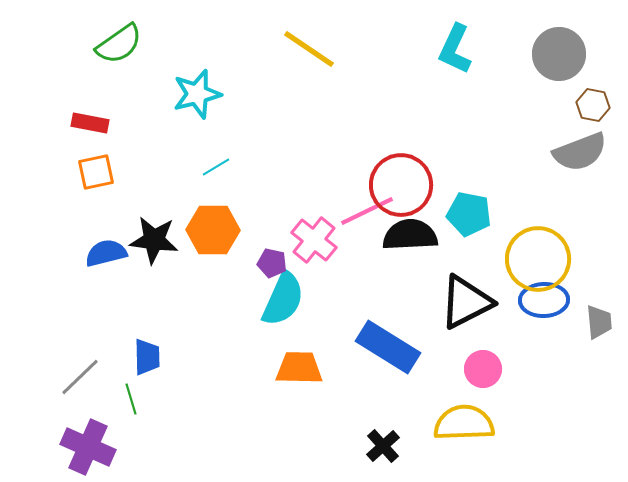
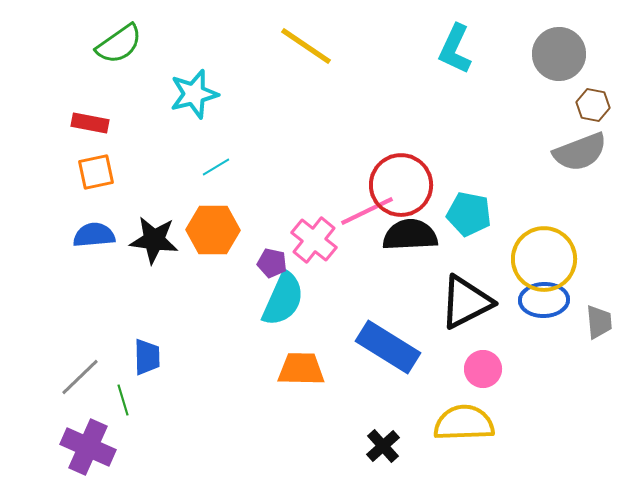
yellow line: moved 3 px left, 3 px up
cyan star: moved 3 px left
blue semicircle: moved 12 px left, 18 px up; rotated 9 degrees clockwise
yellow circle: moved 6 px right
orange trapezoid: moved 2 px right, 1 px down
green line: moved 8 px left, 1 px down
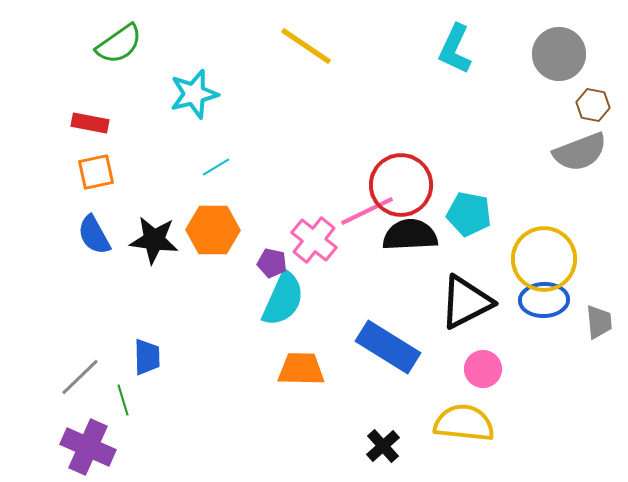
blue semicircle: rotated 114 degrees counterclockwise
yellow semicircle: rotated 8 degrees clockwise
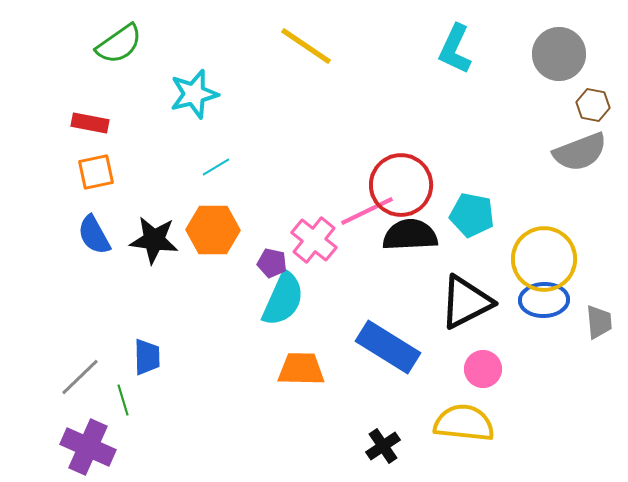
cyan pentagon: moved 3 px right, 1 px down
black cross: rotated 8 degrees clockwise
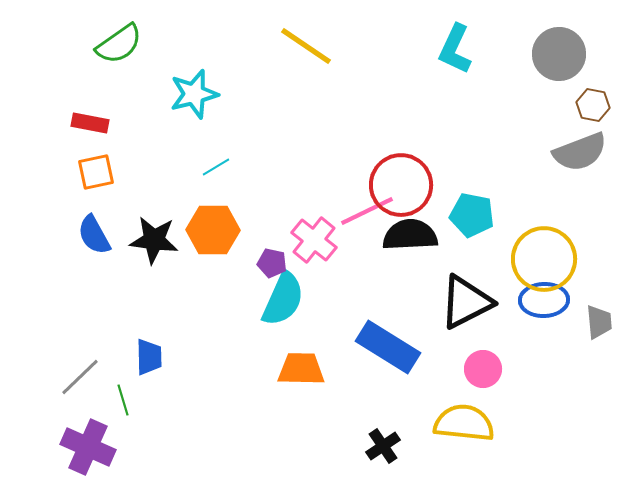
blue trapezoid: moved 2 px right
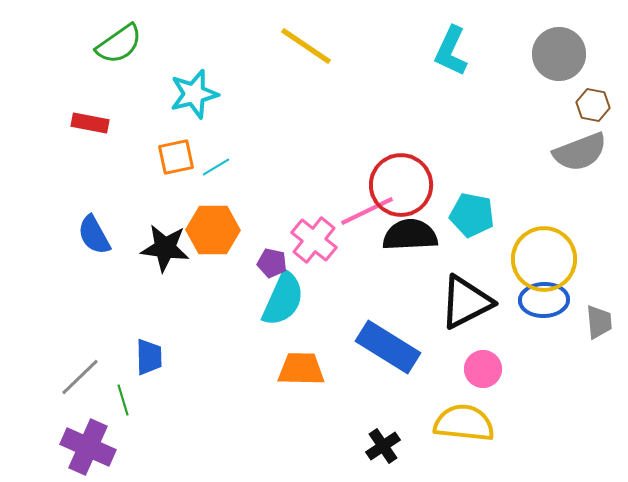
cyan L-shape: moved 4 px left, 2 px down
orange square: moved 80 px right, 15 px up
black star: moved 11 px right, 8 px down
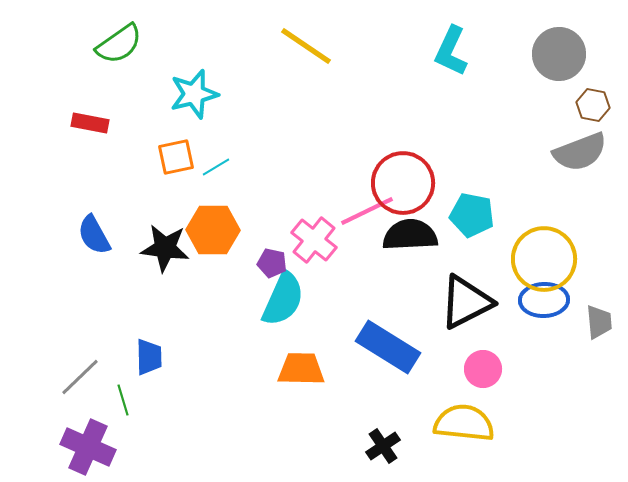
red circle: moved 2 px right, 2 px up
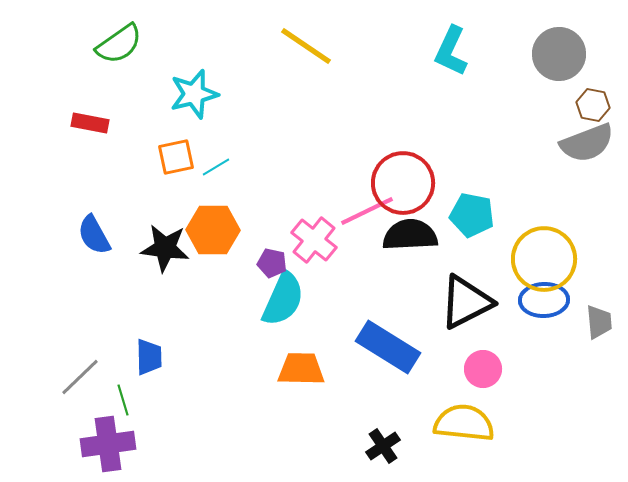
gray semicircle: moved 7 px right, 9 px up
purple cross: moved 20 px right, 3 px up; rotated 32 degrees counterclockwise
